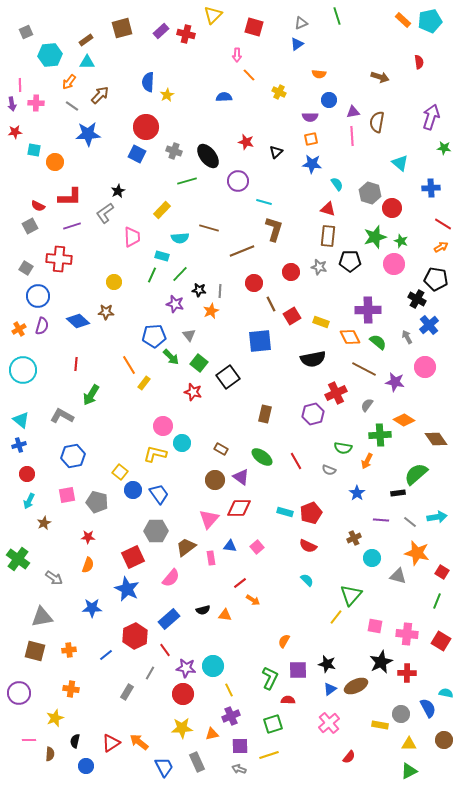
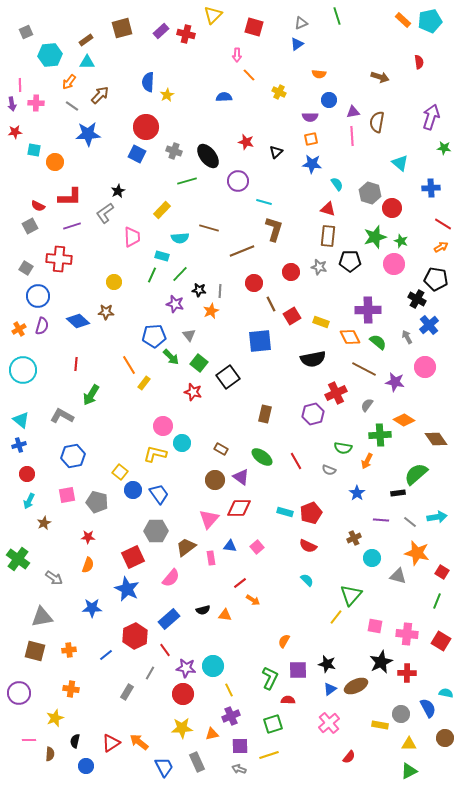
brown circle at (444, 740): moved 1 px right, 2 px up
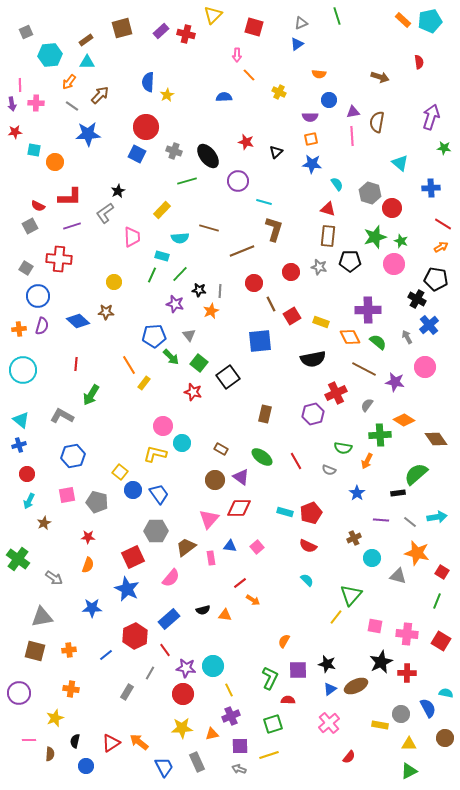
orange cross at (19, 329): rotated 24 degrees clockwise
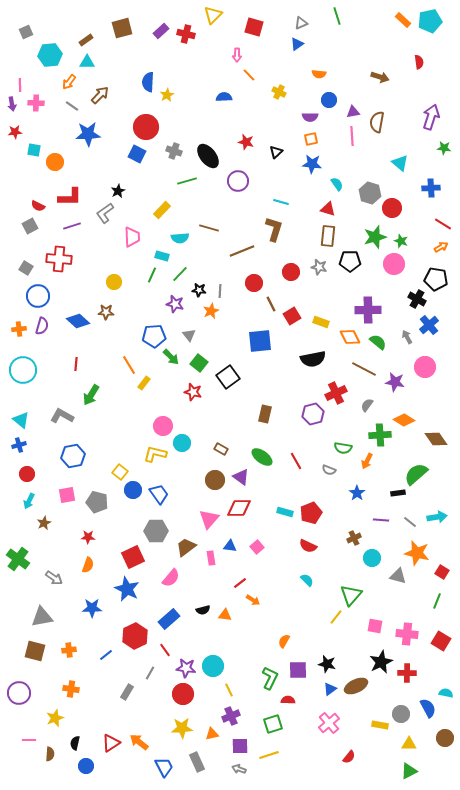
cyan line at (264, 202): moved 17 px right
black semicircle at (75, 741): moved 2 px down
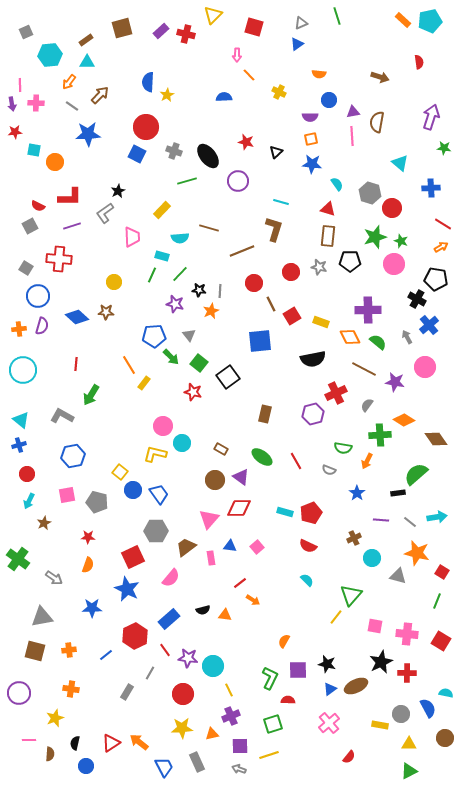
blue diamond at (78, 321): moved 1 px left, 4 px up
purple star at (186, 668): moved 2 px right, 10 px up
